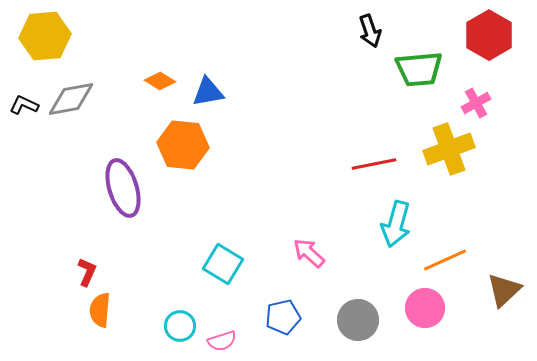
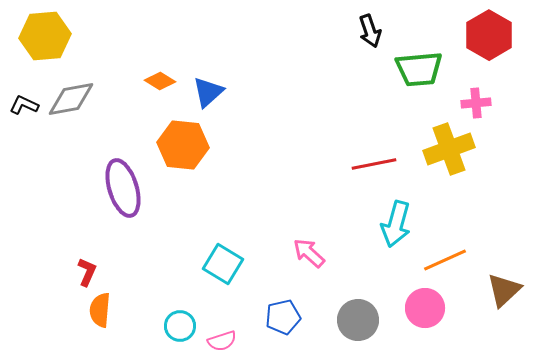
blue triangle: rotated 32 degrees counterclockwise
pink cross: rotated 24 degrees clockwise
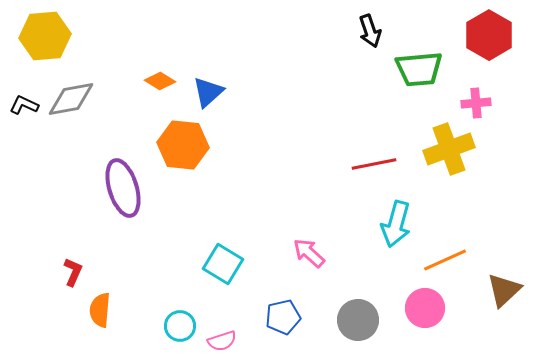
red L-shape: moved 14 px left
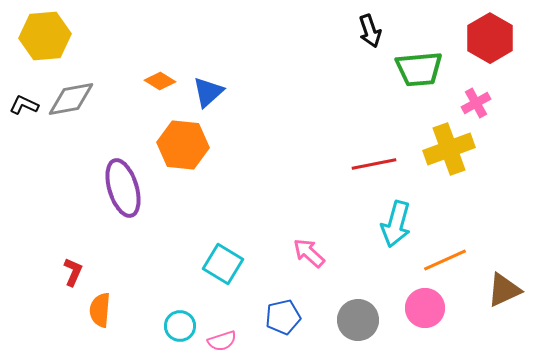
red hexagon: moved 1 px right, 3 px down
pink cross: rotated 24 degrees counterclockwise
brown triangle: rotated 18 degrees clockwise
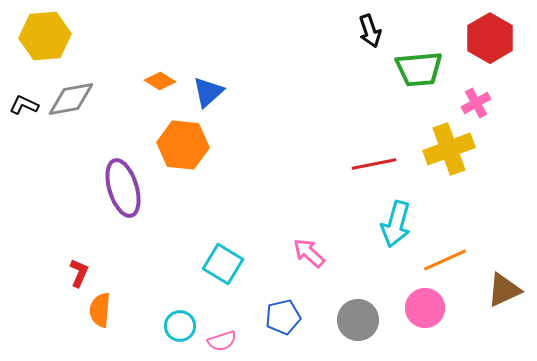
red L-shape: moved 6 px right, 1 px down
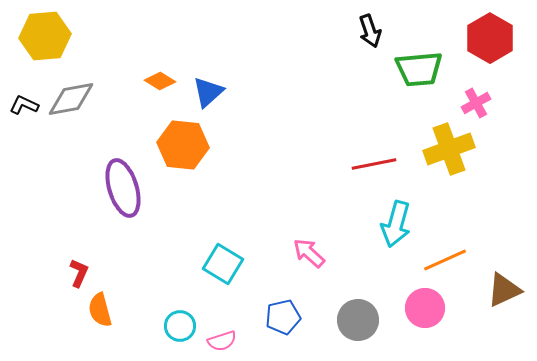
orange semicircle: rotated 20 degrees counterclockwise
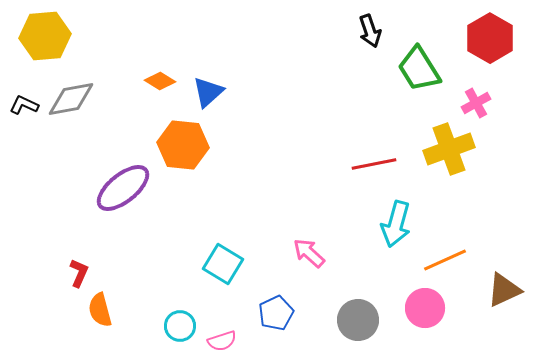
green trapezoid: rotated 63 degrees clockwise
purple ellipse: rotated 68 degrees clockwise
blue pentagon: moved 7 px left, 4 px up; rotated 12 degrees counterclockwise
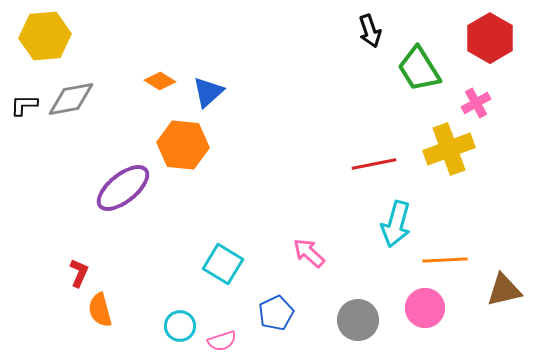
black L-shape: rotated 24 degrees counterclockwise
orange line: rotated 21 degrees clockwise
brown triangle: rotated 12 degrees clockwise
